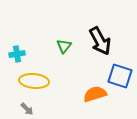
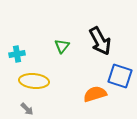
green triangle: moved 2 px left
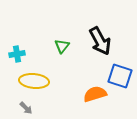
gray arrow: moved 1 px left, 1 px up
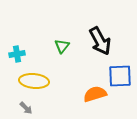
blue square: rotated 20 degrees counterclockwise
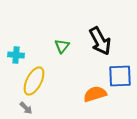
cyan cross: moved 1 px left, 1 px down; rotated 14 degrees clockwise
yellow ellipse: rotated 68 degrees counterclockwise
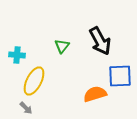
cyan cross: moved 1 px right
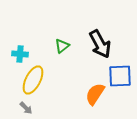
black arrow: moved 3 px down
green triangle: rotated 14 degrees clockwise
cyan cross: moved 3 px right, 1 px up
yellow ellipse: moved 1 px left, 1 px up
orange semicircle: rotated 40 degrees counterclockwise
